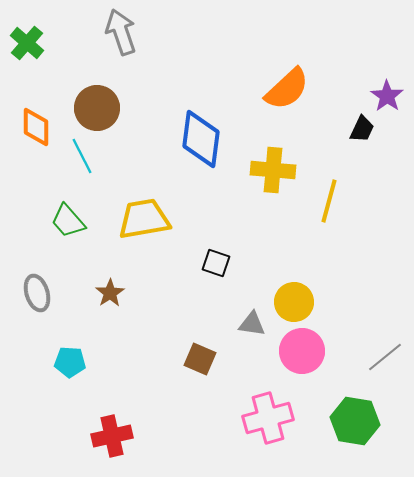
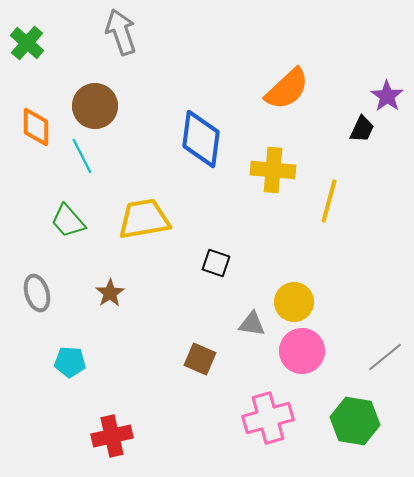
brown circle: moved 2 px left, 2 px up
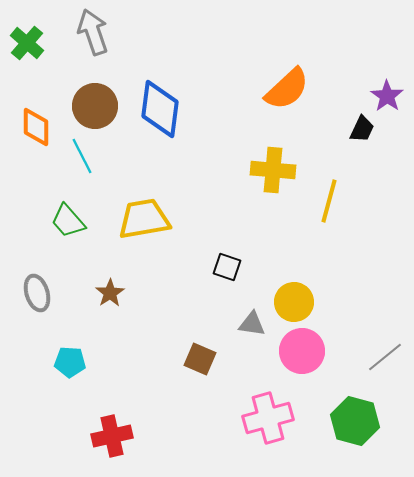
gray arrow: moved 28 px left
blue diamond: moved 41 px left, 30 px up
black square: moved 11 px right, 4 px down
green hexagon: rotated 6 degrees clockwise
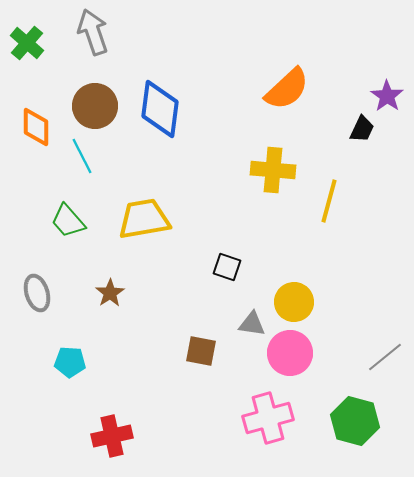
pink circle: moved 12 px left, 2 px down
brown square: moved 1 px right, 8 px up; rotated 12 degrees counterclockwise
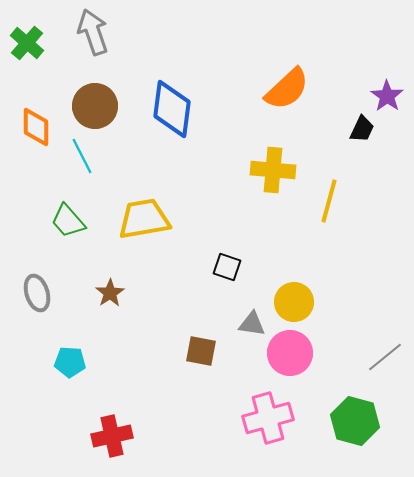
blue diamond: moved 12 px right
